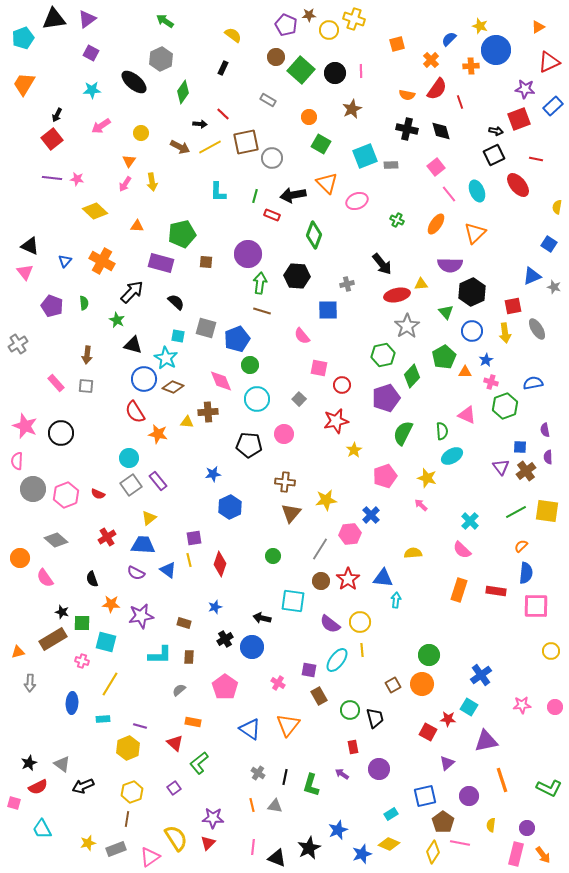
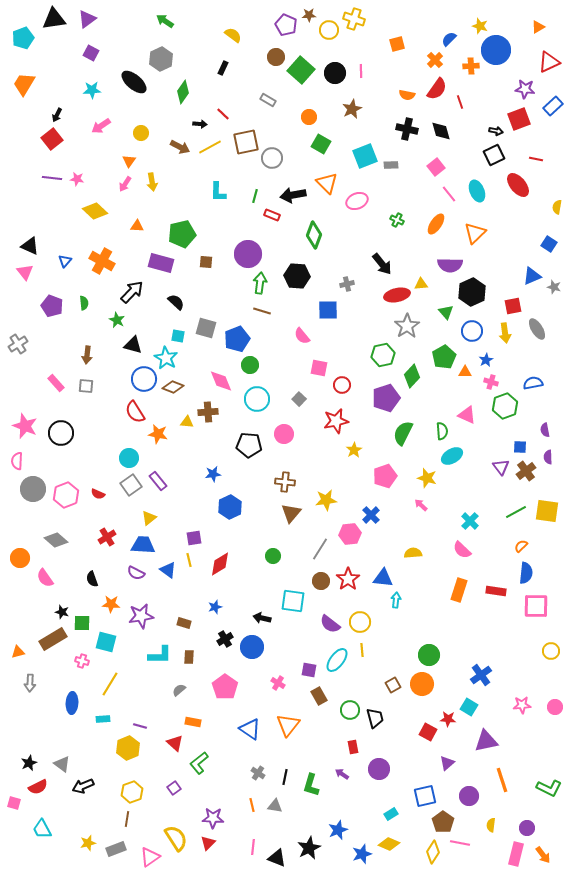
orange cross at (431, 60): moved 4 px right
red diamond at (220, 564): rotated 40 degrees clockwise
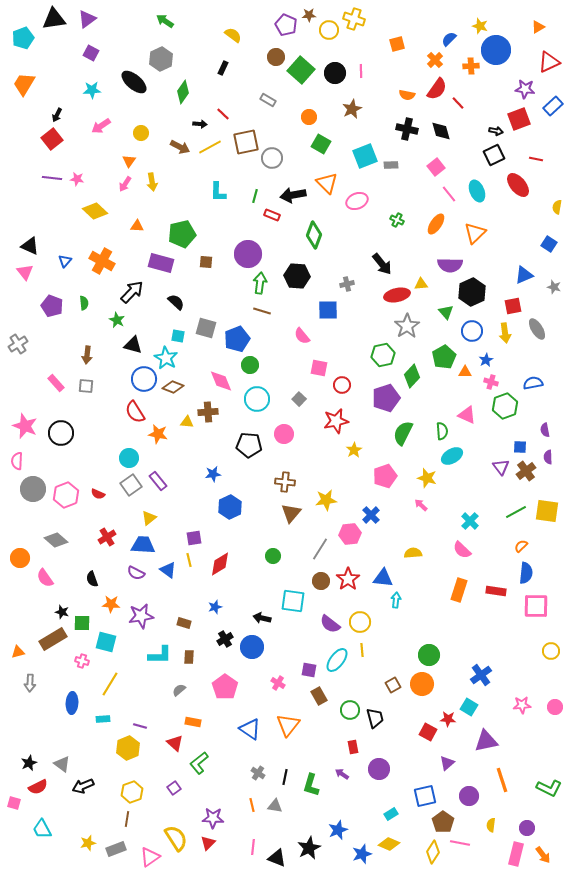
red line at (460, 102): moved 2 px left, 1 px down; rotated 24 degrees counterclockwise
blue triangle at (532, 276): moved 8 px left, 1 px up
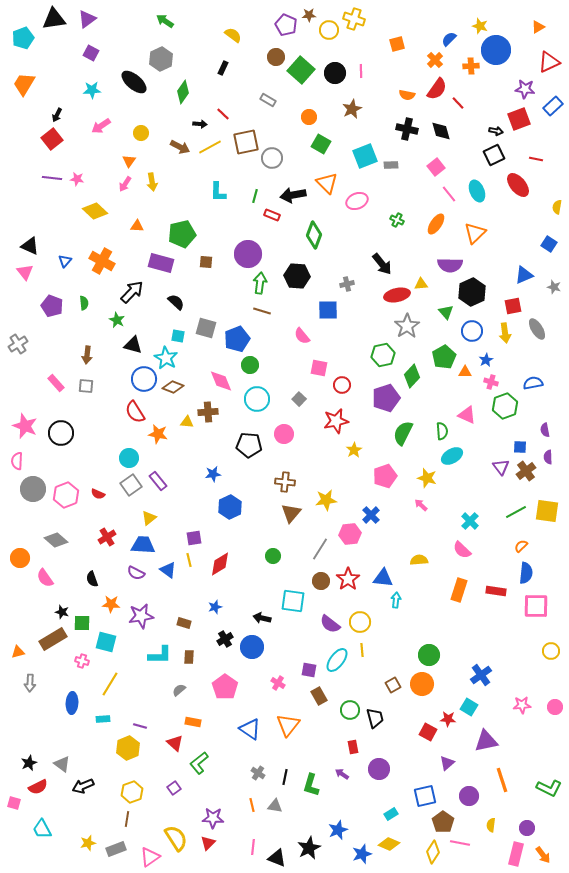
yellow semicircle at (413, 553): moved 6 px right, 7 px down
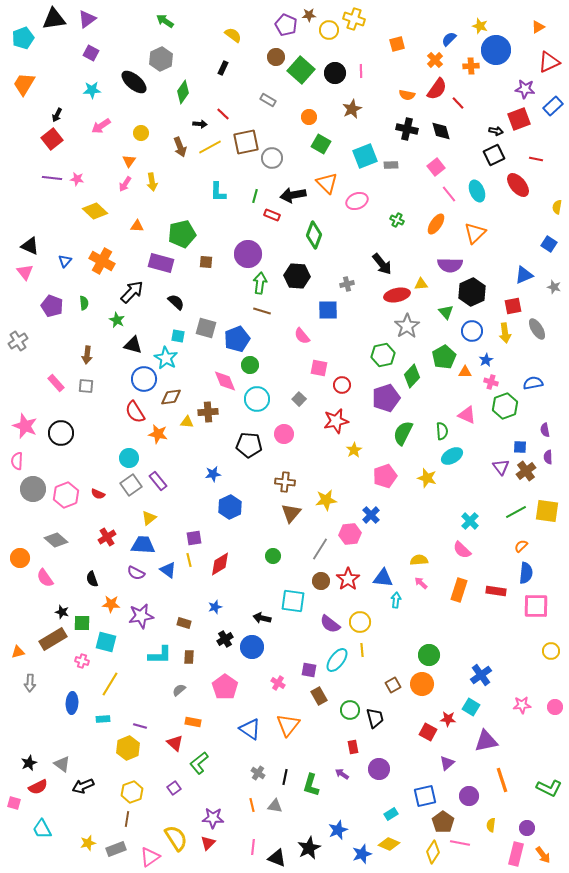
brown arrow at (180, 147): rotated 42 degrees clockwise
gray cross at (18, 344): moved 3 px up
pink diamond at (221, 381): moved 4 px right
brown diamond at (173, 387): moved 2 px left, 10 px down; rotated 30 degrees counterclockwise
pink arrow at (421, 505): moved 78 px down
cyan square at (469, 707): moved 2 px right
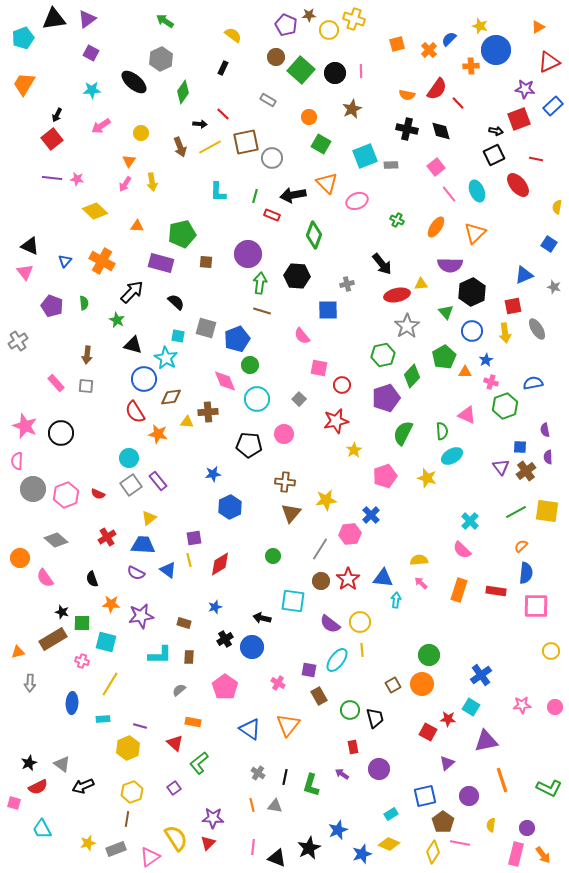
orange cross at (435, 60): moved 6 px left, 10 px up
orange ellipse at (436, 224): moved 3 px down
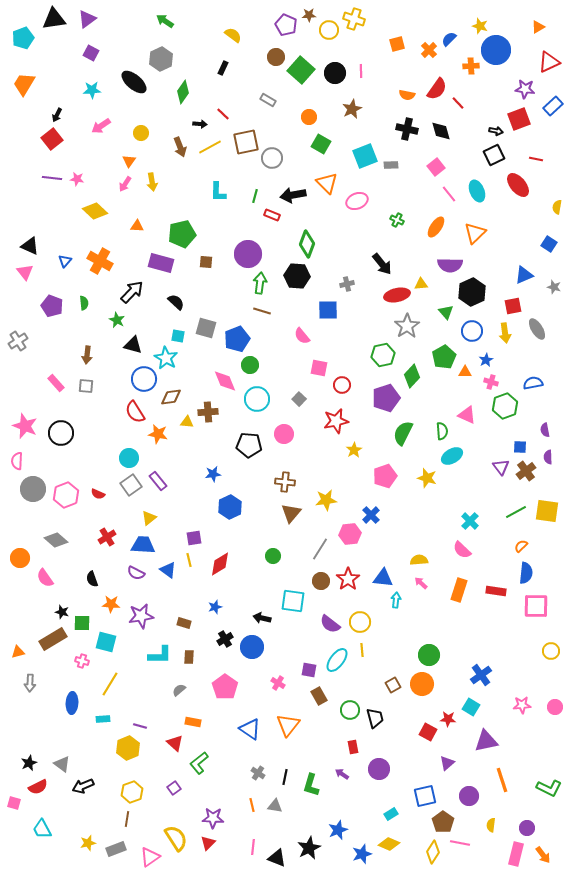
green diamond at (314, 235): moved 7 px left, 9 px down
orange cross at (102, 261): moved 2 px left
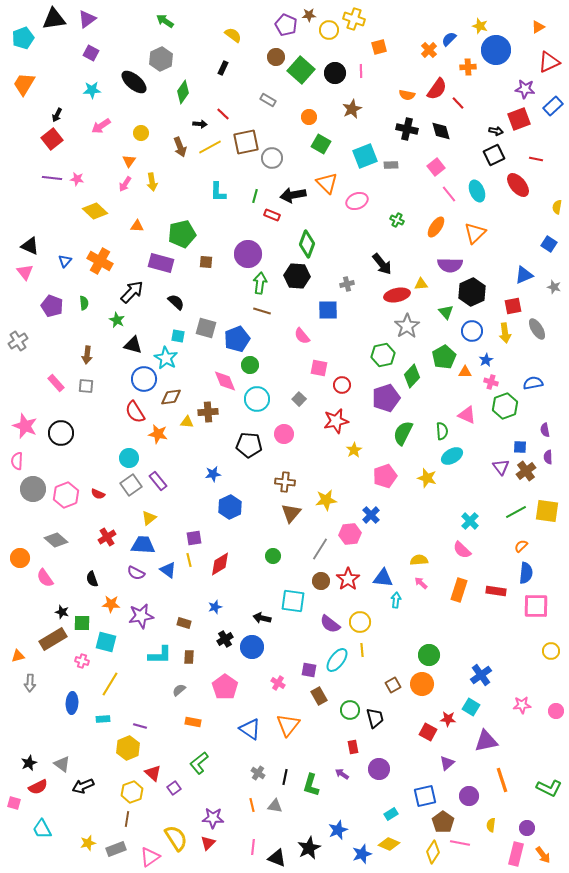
orange square at (397, 44): moved 18 px left, 3 px down
orange cross at (471, 66): moved 3 px left, 1 px down
orange triangle at (18, 652): moved 4 px down
pink circle at (555, 707): moved 1 px right, 4 px down
red triangle at (175, 743): moved 22 px left, 30 px down
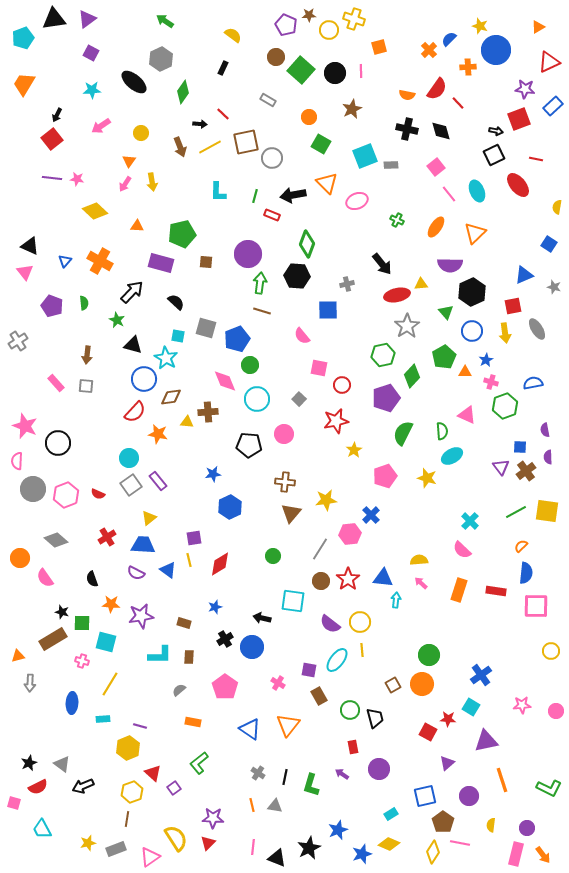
red semicircle at (135, 412): rotated 105 degrees counterclockwise
black circle at (61, 433): moved 3 px left, 10 px down
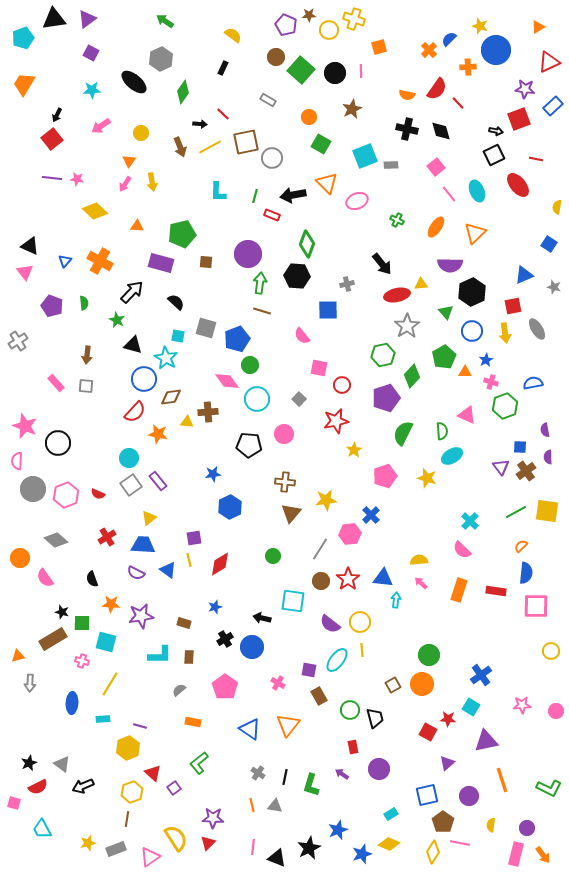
pink diamond at (225, 381): moved 2 px right; rotated 15 degrees counterclockwise
blue square at (425, 796): moved 2 px right, 1 px up
